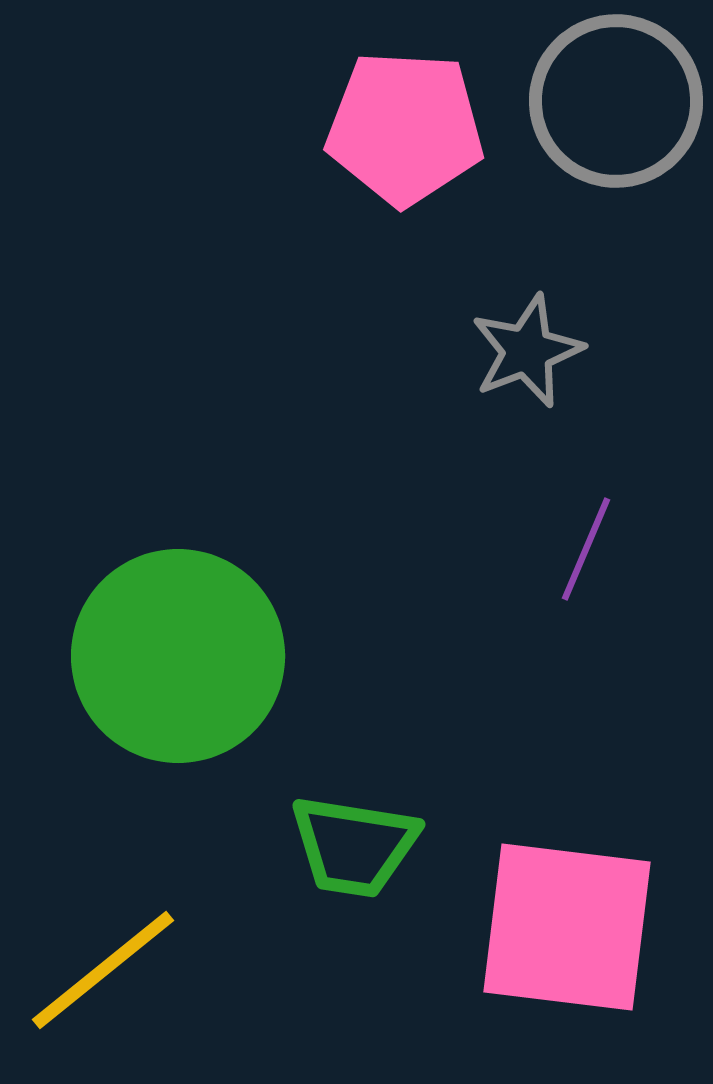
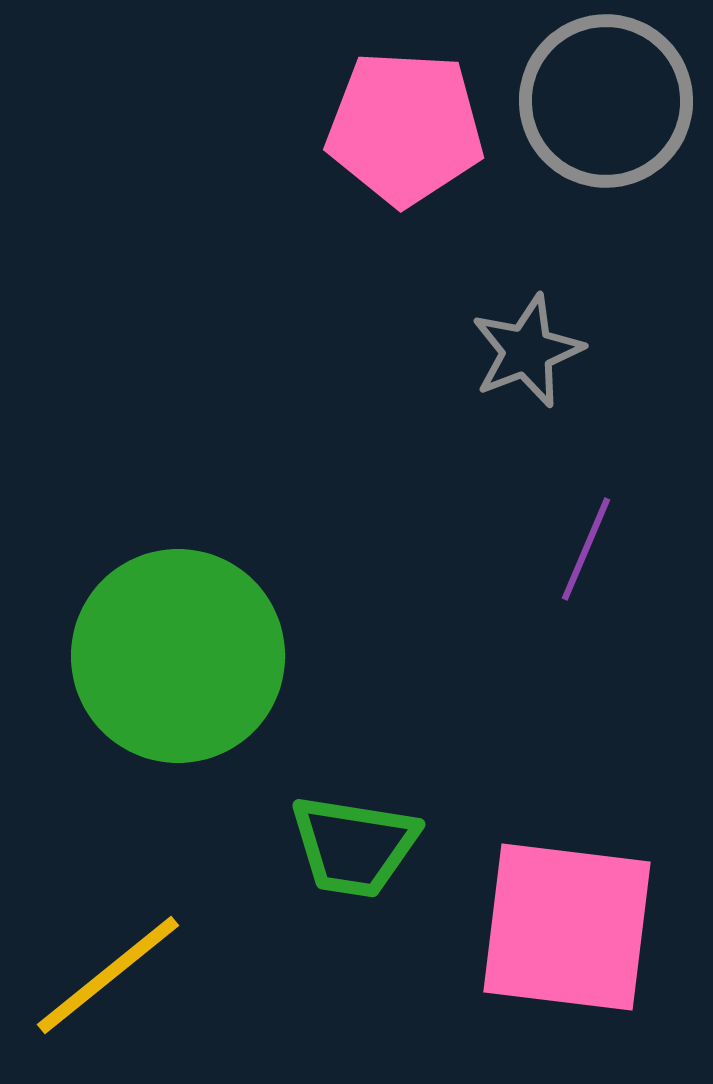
gray circle: moved 10 px left
yellow line: moved 5 px right, 5 px down
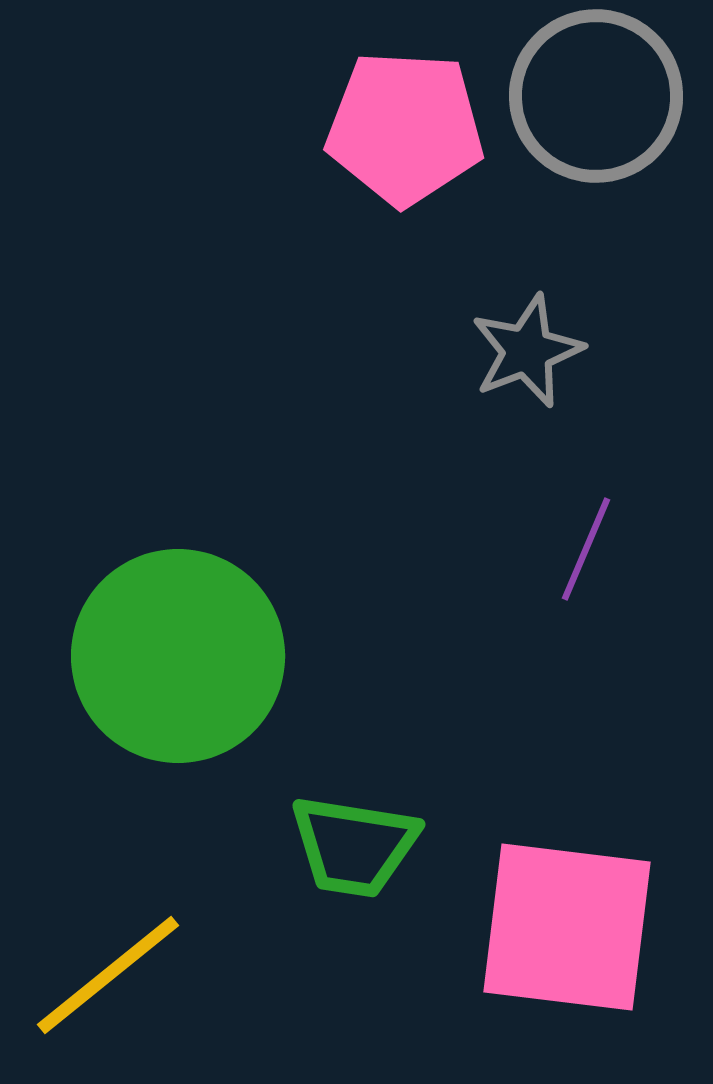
gray circle: moved 10 px left, 5 px up
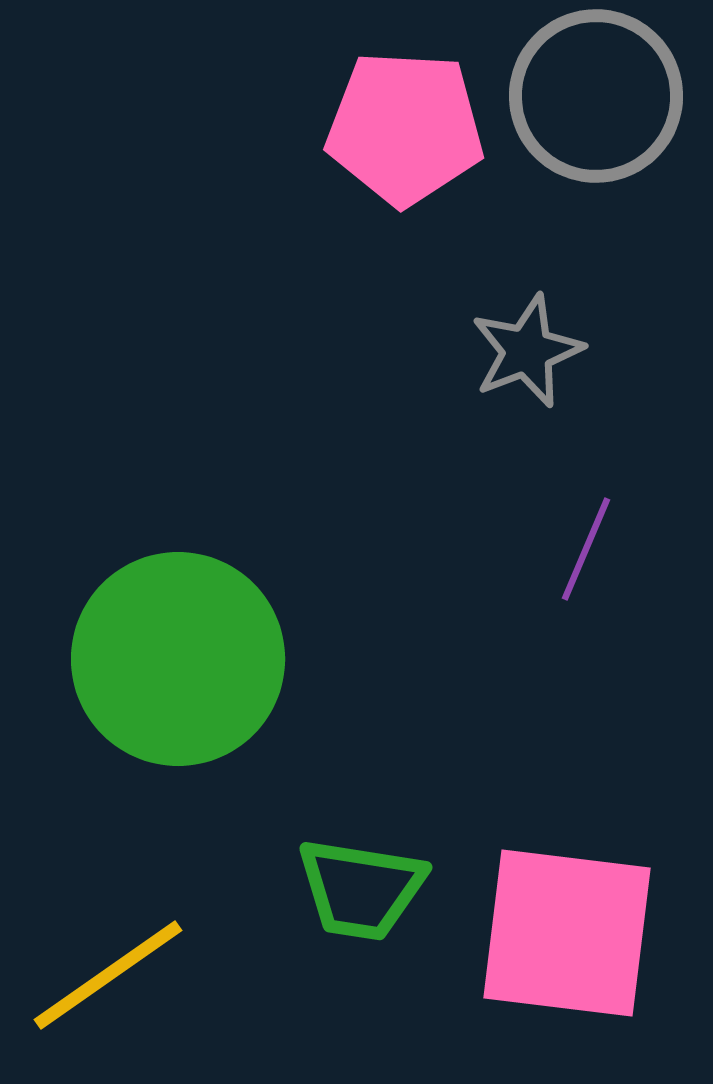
green circle: moved 3 px down
green trapezoid: moved 7 px right, 43 px down
pink square: moved 6 px down
yellow line: rotated 4 degrees clockwise
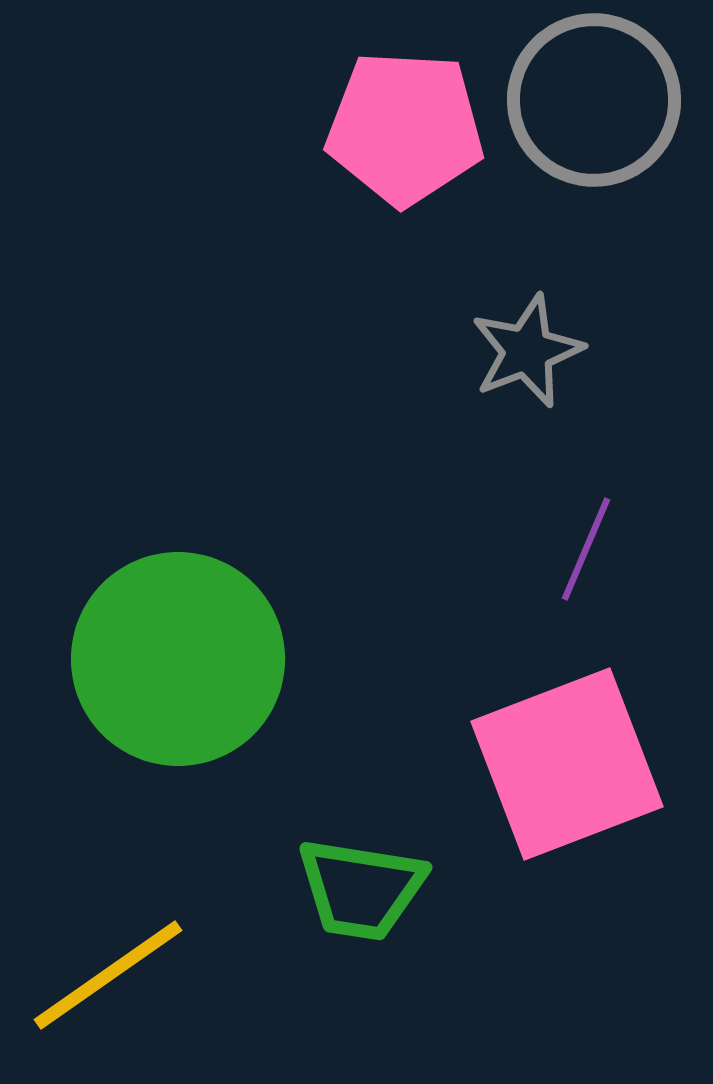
gray circle: moved 2 px left, 4 px down
pink square: moved 169 px up; rotated 28 degrees counterclockwise
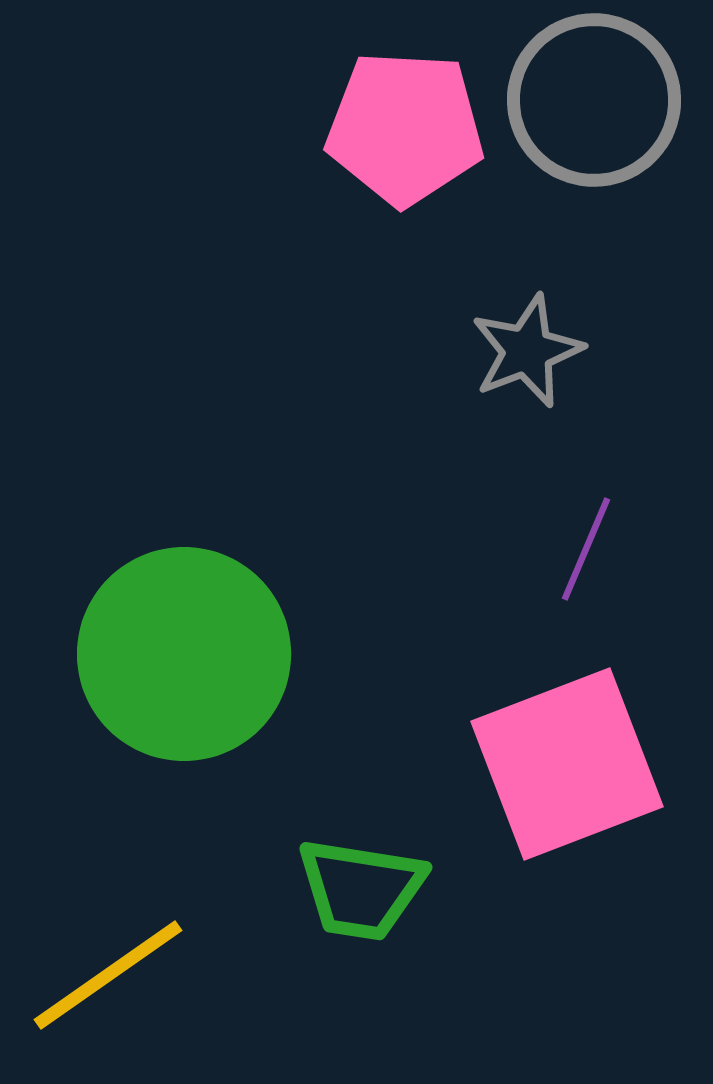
green circle: moved 6 px right, 5 px up
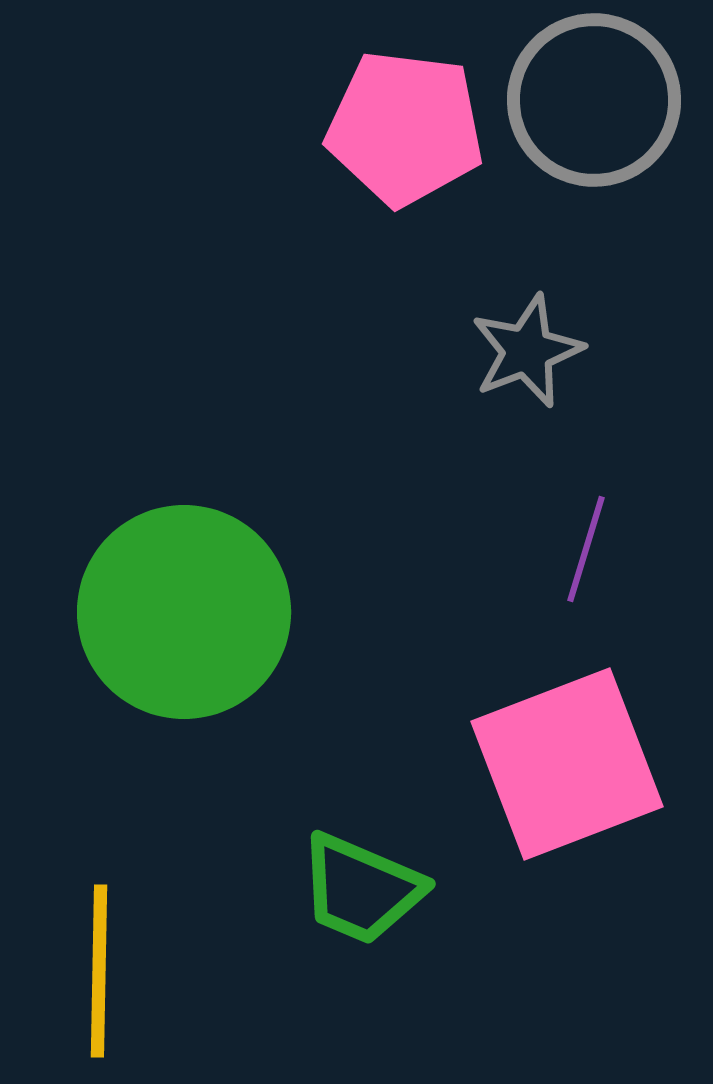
pink pentagon: rotated 4 degrees clockwise
purple line: rotated 6 degrees counterclockwise
green circle: moved 42 px up
green trapezoid: rotated 14 degrees clockwise
yellow line: moved 9 px left, 4 px up; rotated 54 degrees counterclockwise
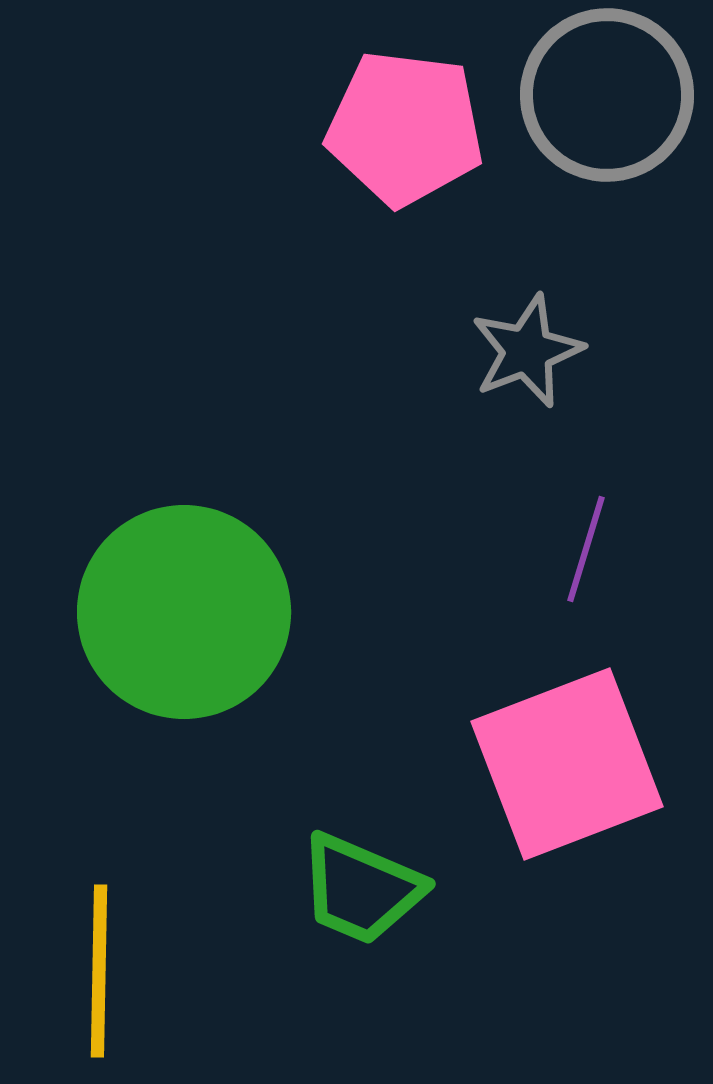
gray circle: moved 13 px right, 5 px up
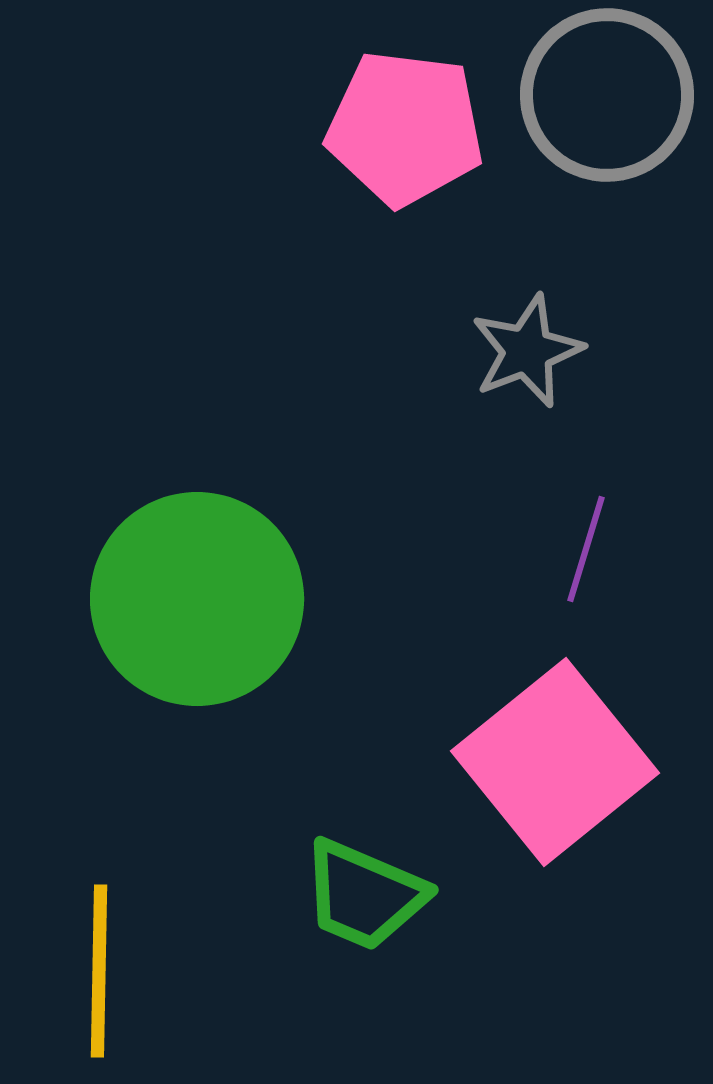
green circle: moved 13 px right, 13 px up
pink square: moved 12 px left, 2 px up; rotated 18 degrees counterclockwise
green trapezoid: moved 3 px right, 6 px down
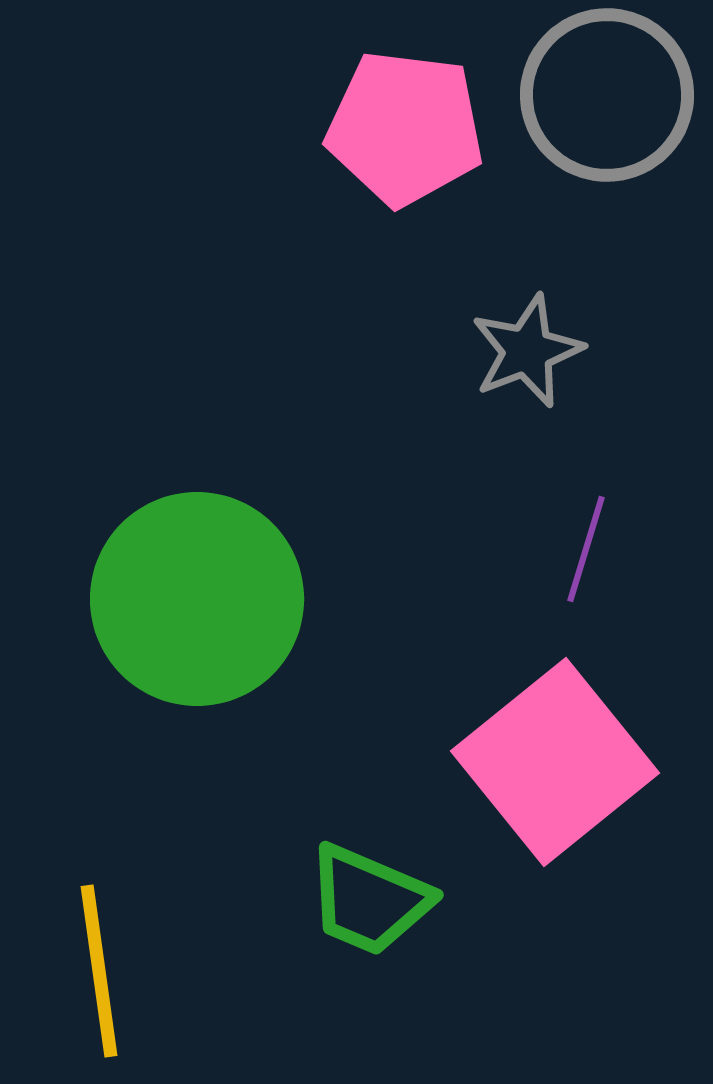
green trapezoid: moved 5 px right, 5 px down
yellow line: rotated 9 degrees counterclockwise
